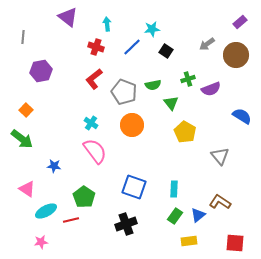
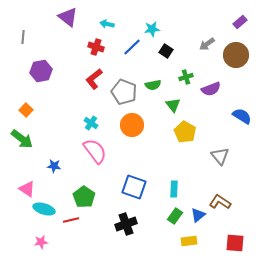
cyan arrow: rotated 72 degrees counterclockwise
green cross: moved 2 px left, 2 px up
green triangle: moved 2 px right, 2 px down
cyan ellipse: moved 2 px left, 2 px up; rotated 45 degrees clockwise
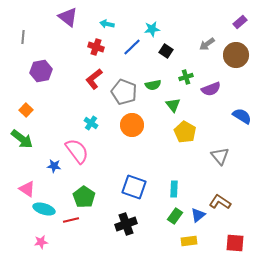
pink semicircle: moved 18 px left
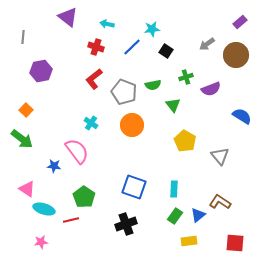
yellow pentagon: moved 9 px down
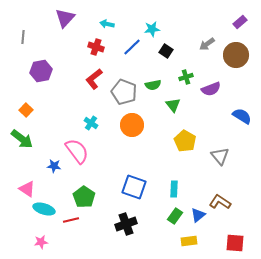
purple triangle: moved 3 px left, 1 px down; rotated 35 degrees clockwise
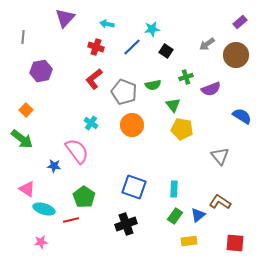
yellow pentagon: moved 3 px left, 12 px up; rotated 20 degrees counterclockwise
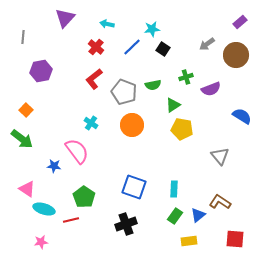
red cross: rotated 21 degrees clockwise
black square: moved 3 px left, 2 px up
green triangle: rotated 35 degrees clockwise
red square: moved 4 px up
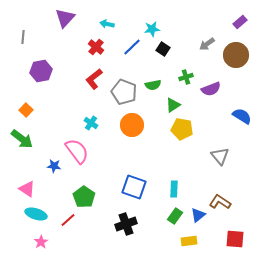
cyan ellipse: moved 8 px left, 5 px down
red line: moved 3 px left; rotated 28 degrees counterclockwise
pink star: rotated 24 degrees counterclockwise
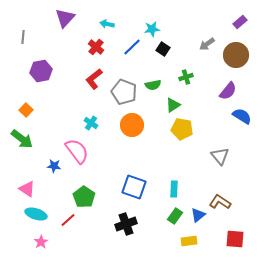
purple semicircle: moved 17 px right, 2 px down; rotated 30 degrees counterclockwise
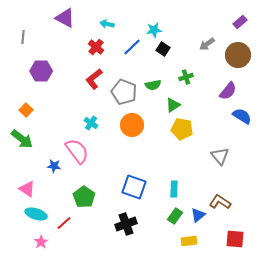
purple triangle: rotated 45 degrees counterclockwise
cyan star: moved 2 px right, 1 px down
brown circle: moved 2 px right
purple hexagon: rotated 10 degrees clockwise
red line: moved 4 px left, 3 px down
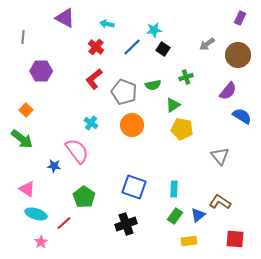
purple rectangle: moved 4 px up; rotated 24 degrees counterclockwise
